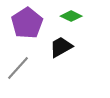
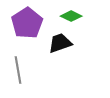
black trapezoid: moved 1 px left, 4 px up; rotated 10 degrees clockwise
gray line: moved 2 px down; rotated 52 degrees counterclockwise
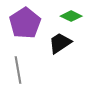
purple pentagon: moved 2 px left
black trapezoid: rotated 15 degrees counterclockwise
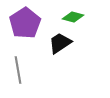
green diamond: moved 2 px right, 1 px down; rotated 10 degrees counterclockwise
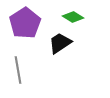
green diamond: rotated 15 degrees clockwise
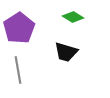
purple pentagon: moved 6 px left, 5 px down
black trapezoid: moved 6 px right, 9 px down; rotated 130 degrees counterclockwise
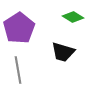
black trapezoid: moved 3 px left
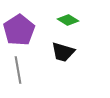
green diamond: moved 5 px left, 3 px down
purple pentagon: moved 2 px down
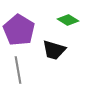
purple pentagon: rotated 8 degrees counterclockwise
black trapezoid: moved 9 px left, 2 px up
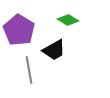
black trapezoid: rotated 45 degrees counterclockwise
gray line: moved 11 px right
